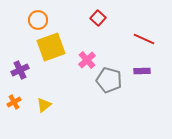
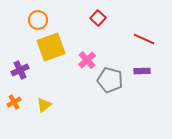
gray pentagon: moved 1 px right
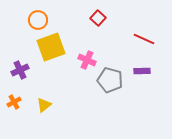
pink cross: rotated 24 degrees counterclockwise
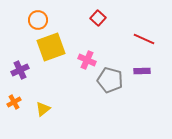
yellow triangle: moved 1 px left, 4 px down
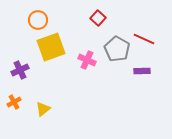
gray pentagon: moved 7 px right, 31 px up; rotated 15 degrees clockwise
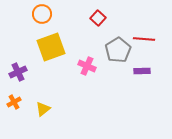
orange circle: moved 4 px right, 6 px up
red line: rotated 20 degrees counterclockwise
gray pentagon: moved 1 px right, 1 px down; rotated 10 degrees clockwise
pink cross: moved 6 px down
purple cross: moved 2 px left, 2 px down
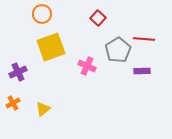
orange cross: moved 1 px left, 1 px down
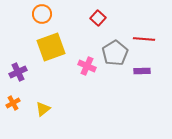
gray pentagon: moved 3 px left, 3 px down
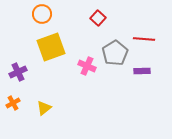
yellow triangle: moved 1 px right, 1 px up
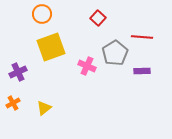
red line: moved 2 px left, 2 px up
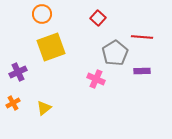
pink cross: moved 9 px right, 13 px down
